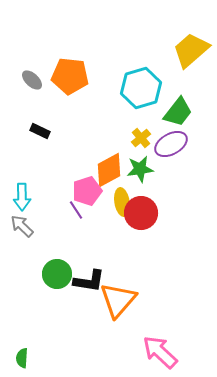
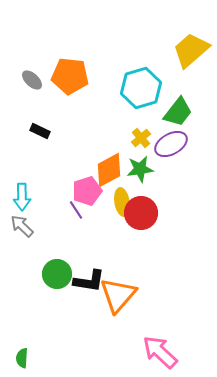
orange triangle: moved 5 px up
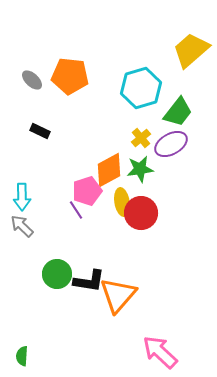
green semicircle: moved 2 px up
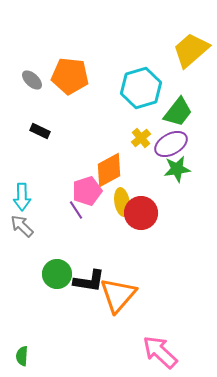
green star: moved 37 px right
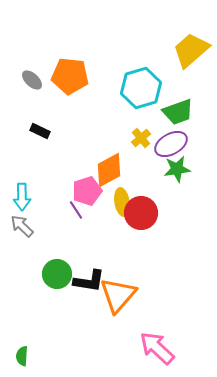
green trapezoid: rotated 32 degrees clockwise
pink arrow: moved 3 px left, 4 px up
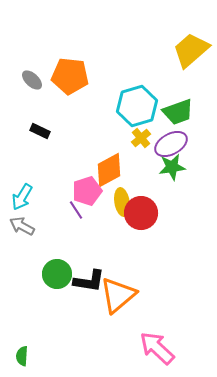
cyan hexagon: moved 4 px left, 18 px down
green star: moved 5 px left, 2 px up
cyan arrow: rotated 32 degrees clockwise
gray arrow: rotated 15 degrees counterclockwise
orange triangle: rotated 9 degrees clockwise
